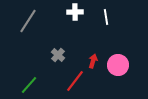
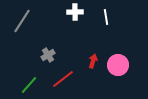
gray line: moved 6 px left
gray cross: moved 10 px left; rotated 16 degrees clockwise
red line: moved 12 px left, 2 px up; rotated 15 degrees clockwise
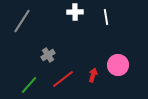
red arrow: moved 14 px down
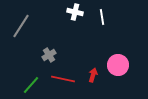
white cross: rotated 14 degrees clockwise
white line: moved 4 px left
gray line: moved 1 px left, 5 px down
gray cross: moved 1 px right
red line: rotated 50 degrees clockwise
green line: moved 2 px right
